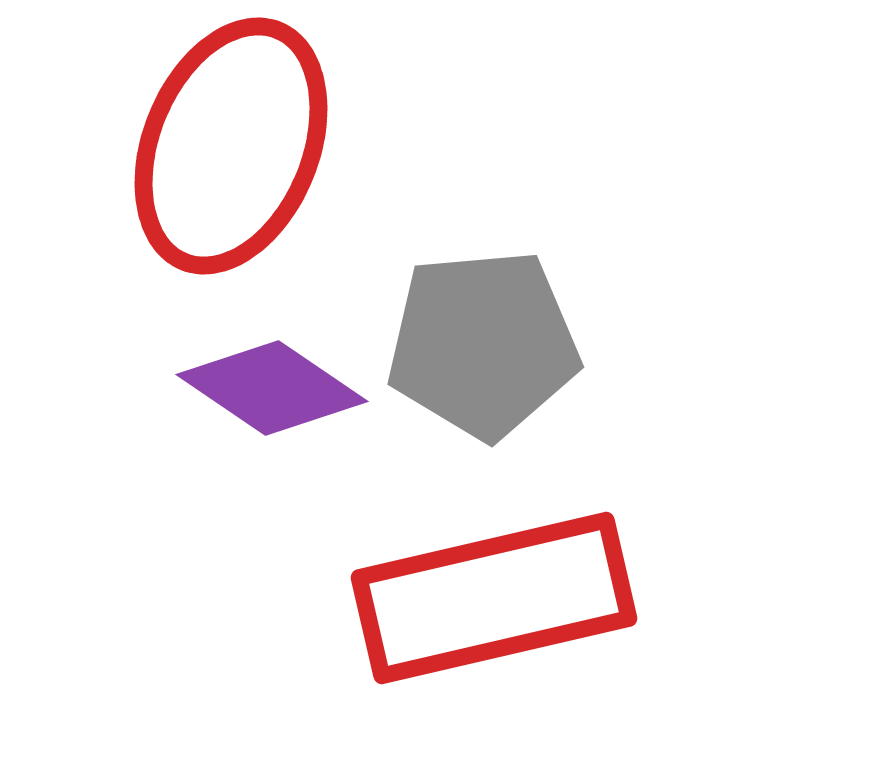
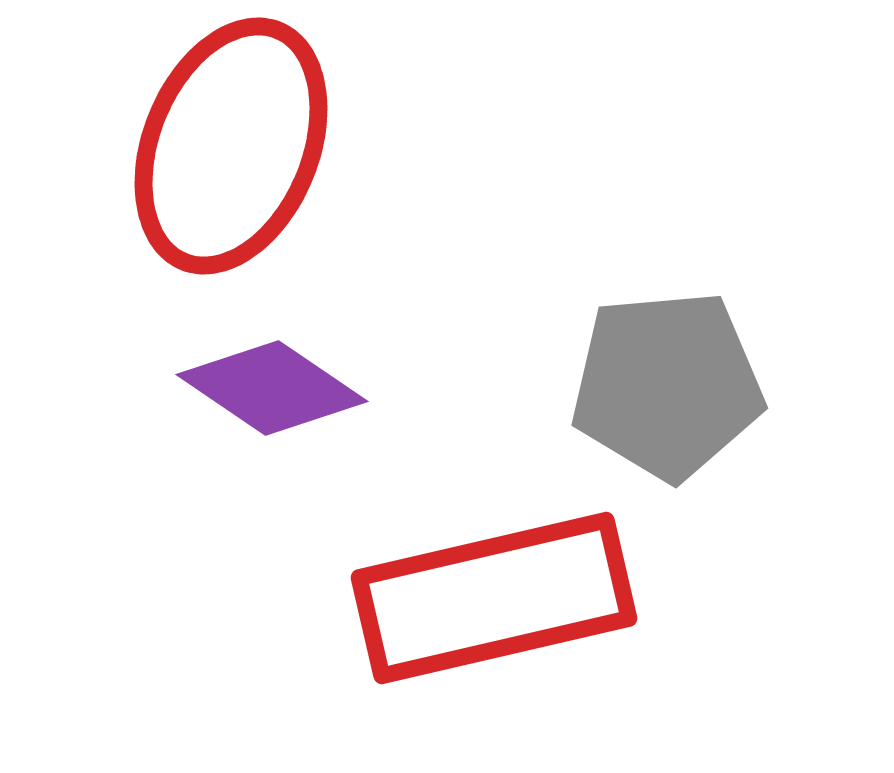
gray pentagon: moved 184 px right, 41 px down
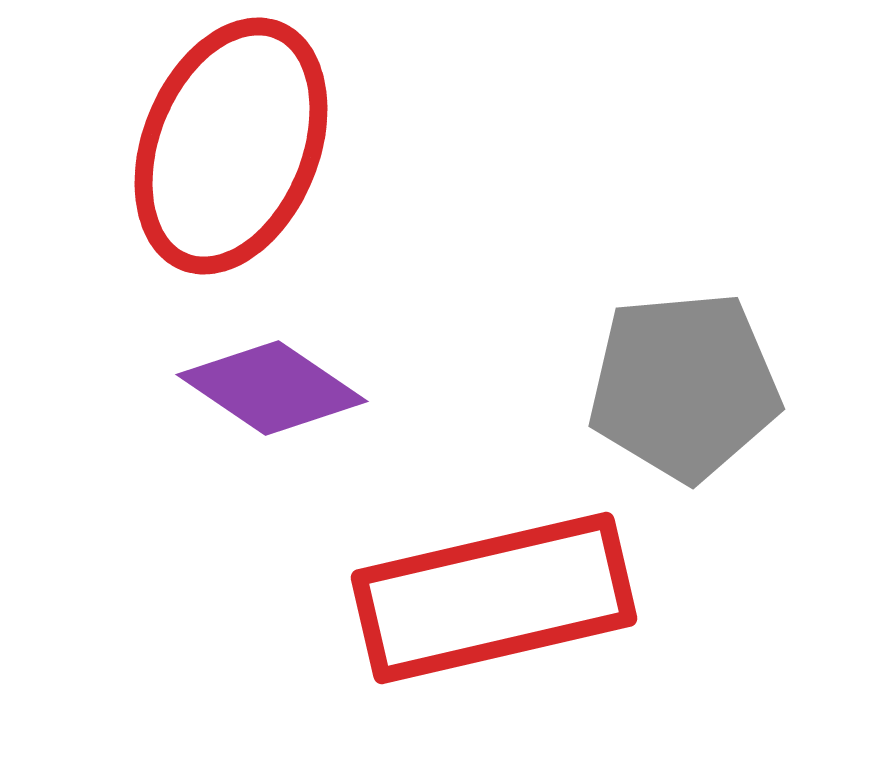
gray pentagon: moved 17 px right, 1 px down
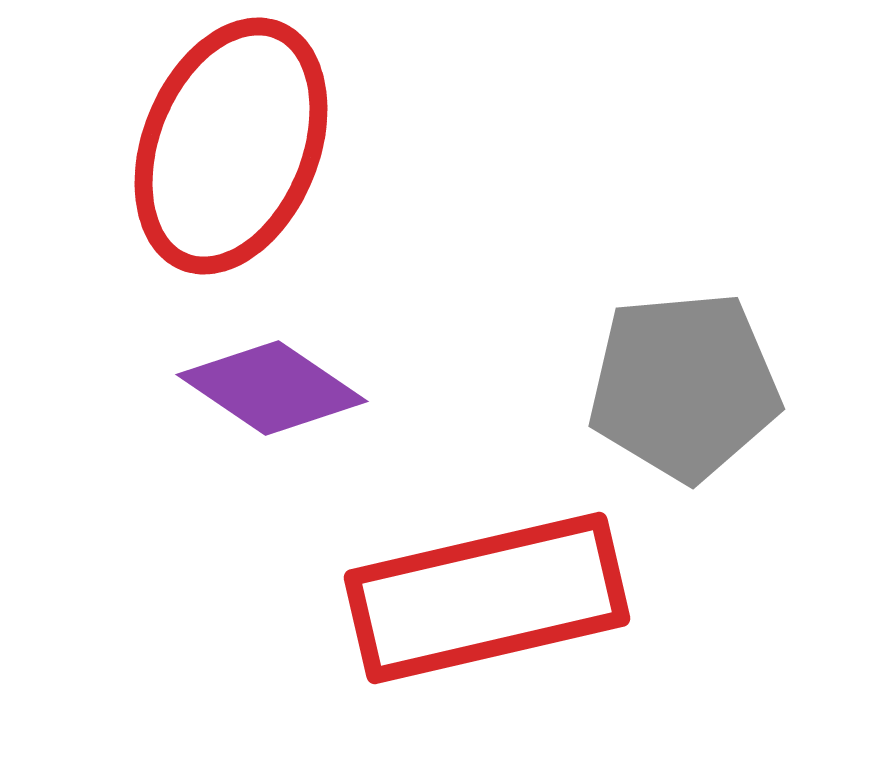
red rectangle: moved 7 px left
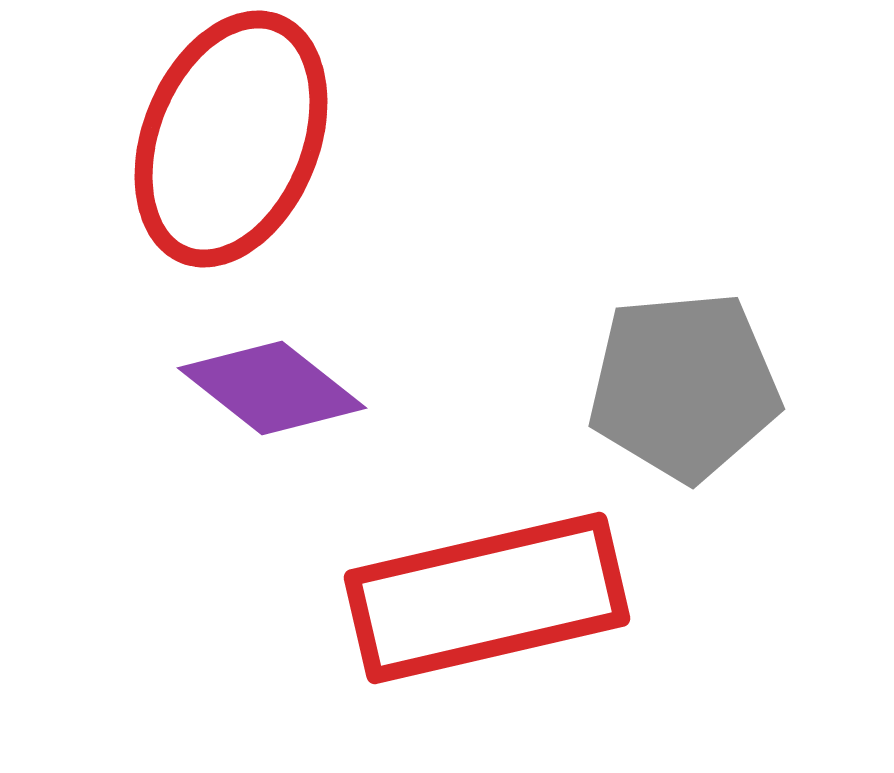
red ellipse: moved 7 px up
purple diamond: rotated 4 degrees clockwise
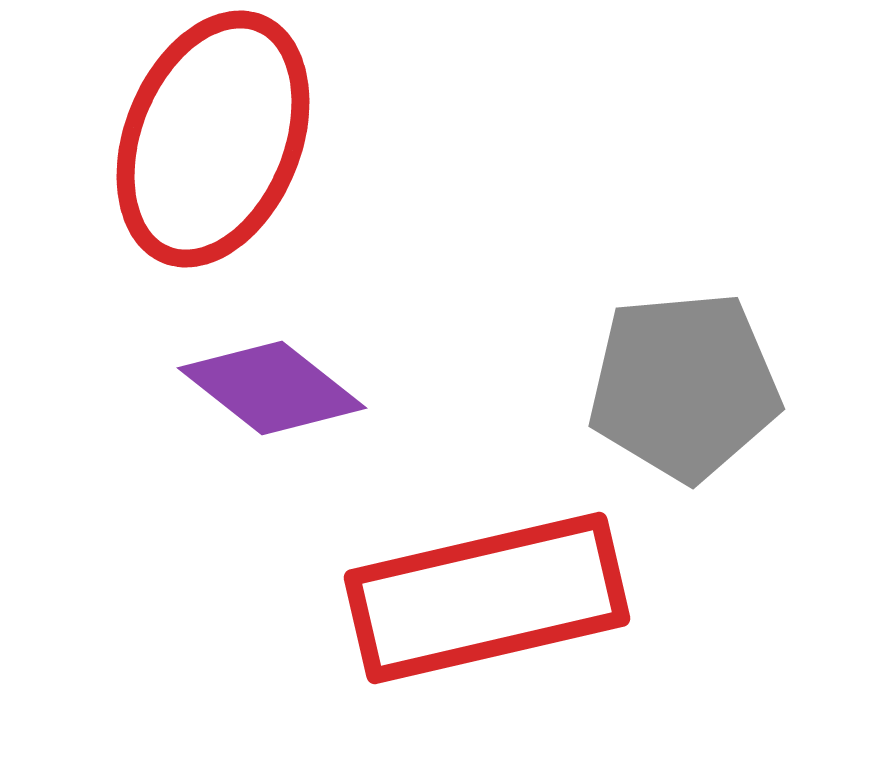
red ellipse: moved 18 px left
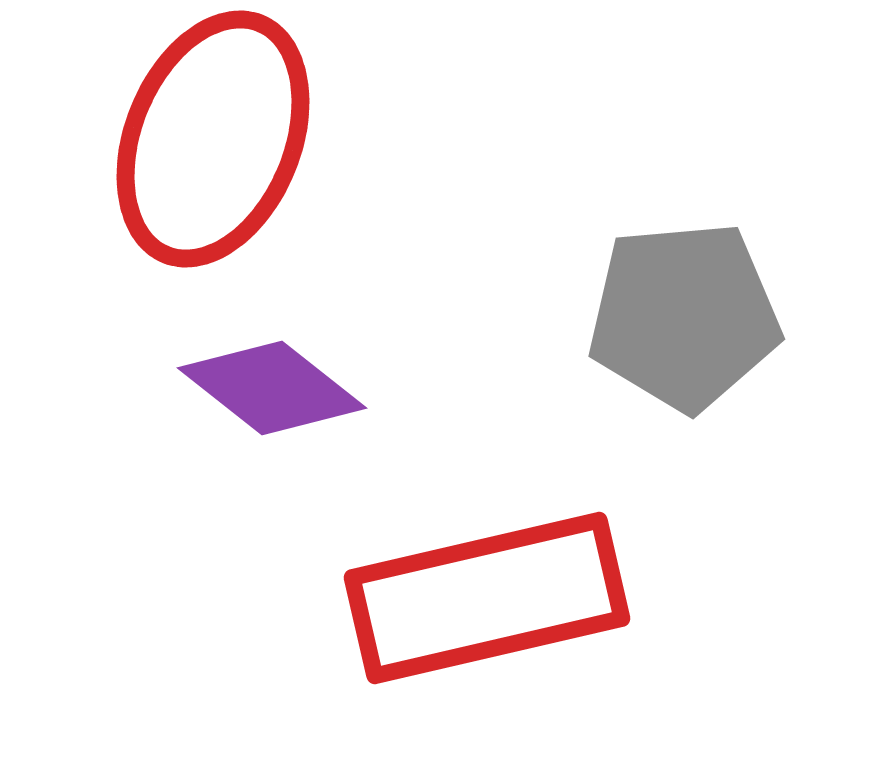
gray pentagon: moved 70 px up
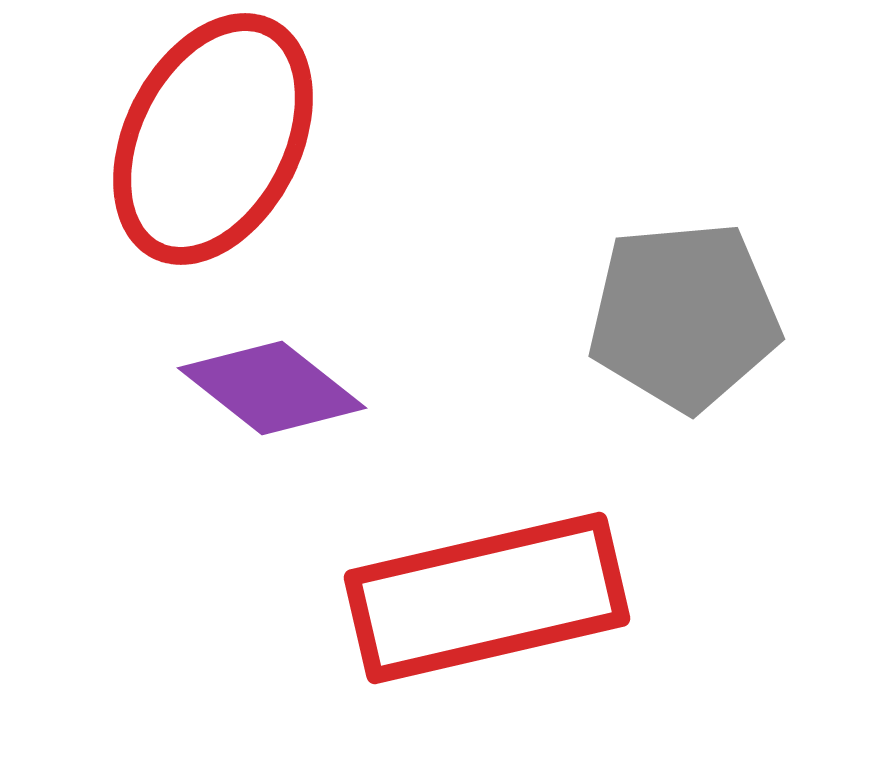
red ellipse: rotated 5 degrees clockwise
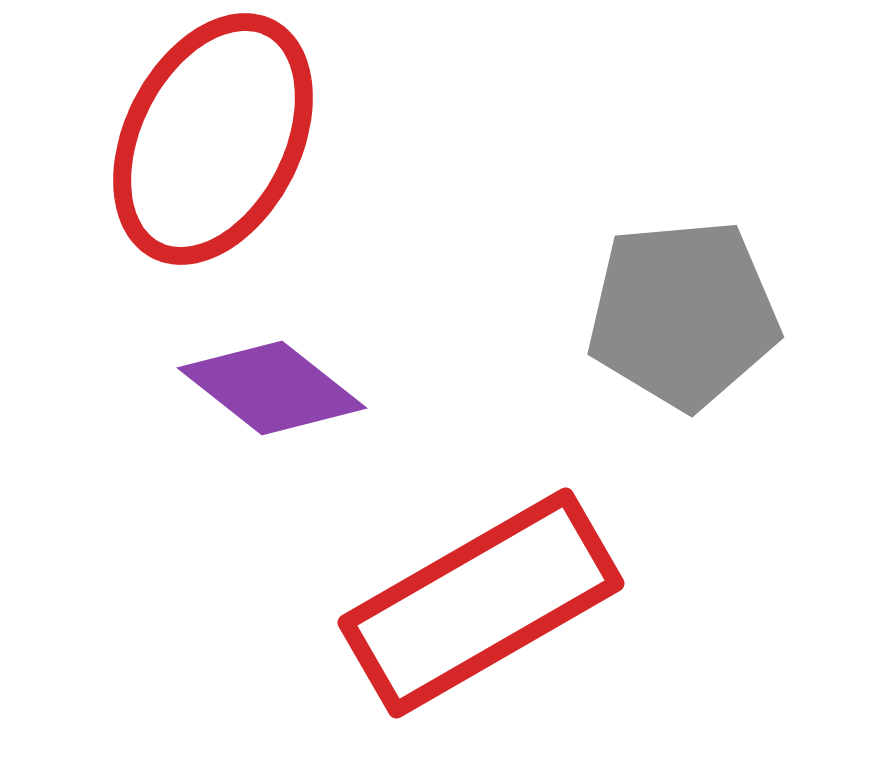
gray pentagon: moved 1 px left, 2 px up
red rectangle: moved 6 px left, 5 px down; rotated 17 degrees counterclockwise
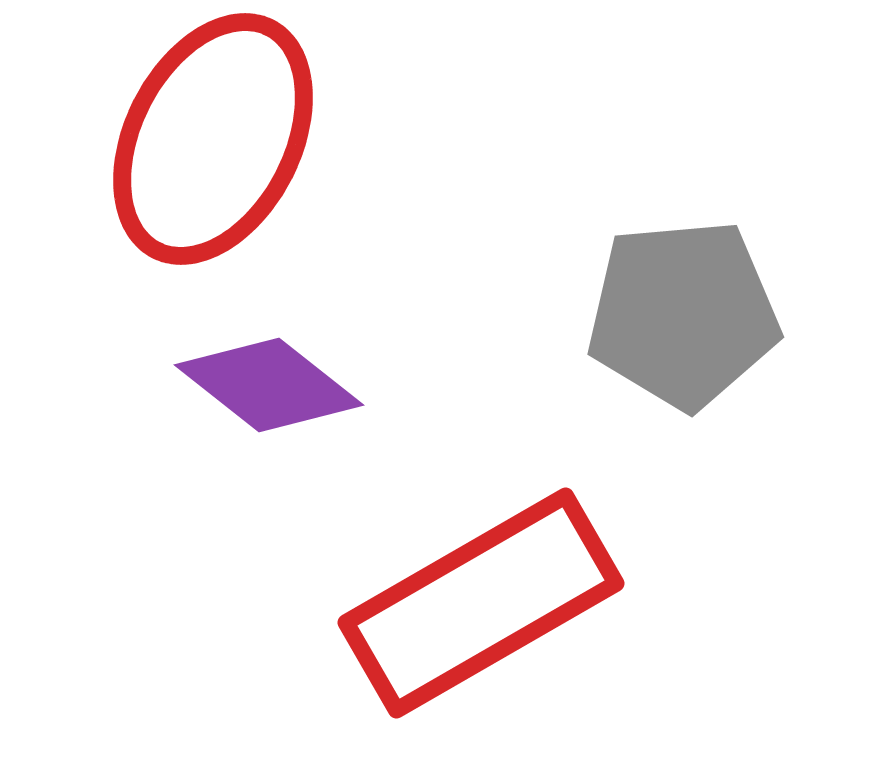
purple diamond: moved 3 px left, 3 px up
